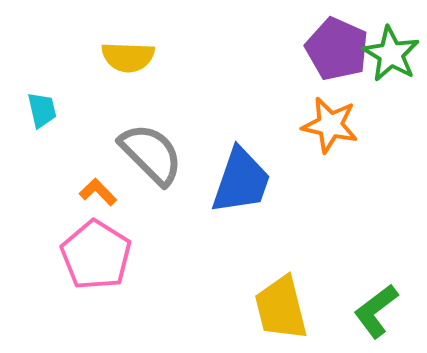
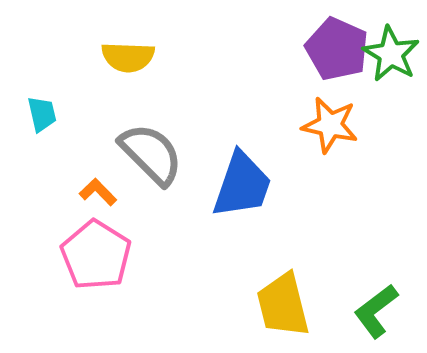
cyan trapezoid: moved 4 px down
blue trapezoid: moved 1 px right, 4 px down
yellow trapezoid: moved 2 px right, 3 px up
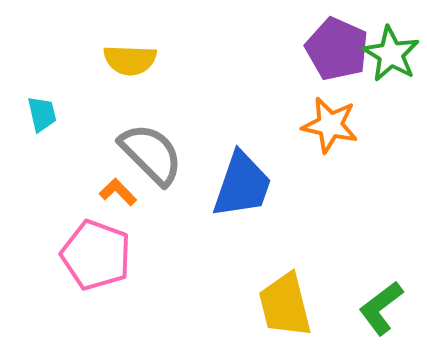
yellow semicircle: moved 2 px right, 3 px down
orange L-shape: moved 20 px right
pink pentagon: rotated 12 degrees counterclockwise
yellow trapezoid: moved 2 px right
green L-shape: moved 5 px right, 3 px up
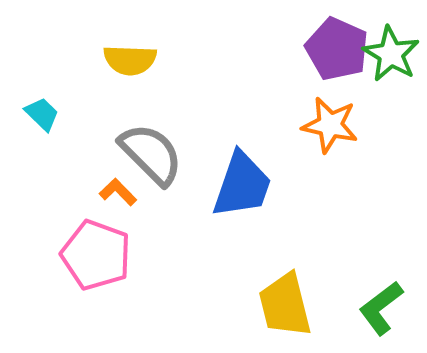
cyan trapezoid: rotated 33 degrees counterclockwise
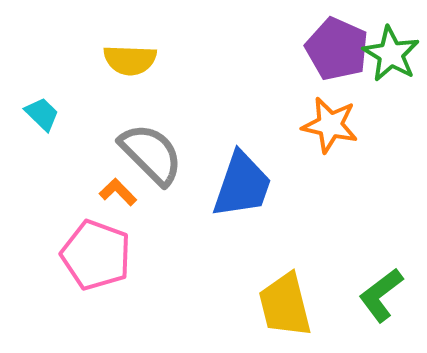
green L-shape: moved 13 px up
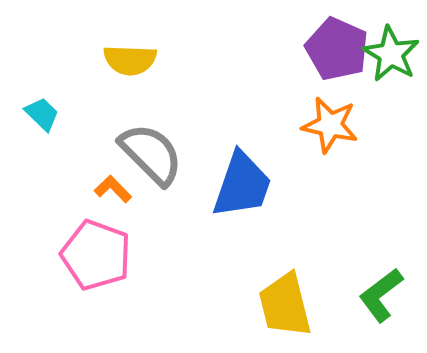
orange L-shape: moved 5 px left, 3 px up
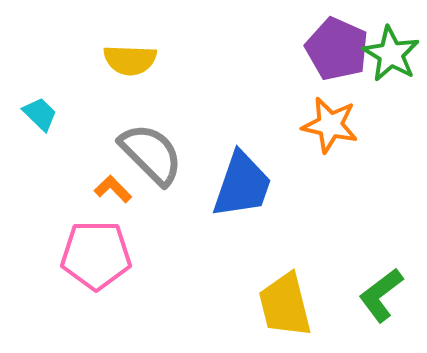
cyan trapezoid: moved 2 px left
pink pentagon: rotated 20 degrees counterclockwise
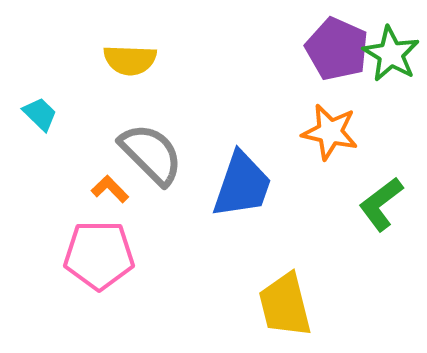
orange star: moved 7 px down
orange L-shape: moved 3 px left
pink pentagon: moved 3 px right
green L-shape: moved 91 px up
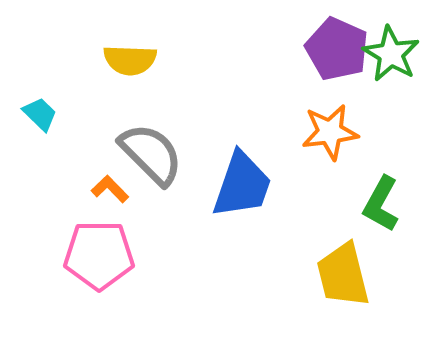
orange star: rotated 20 degrees counterclockwise
green L-shape: rotated 24 degrees counterclockwise
yellow trapezoid: moved 58 px right, 30 px up
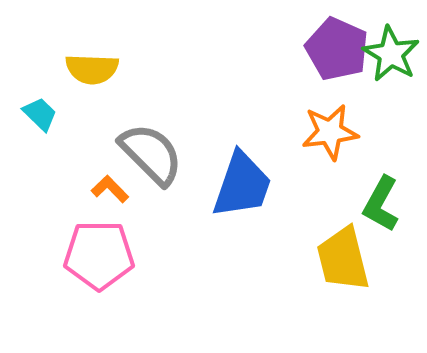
yellow semicircle: moved 38 px left, 9 px down
yellow trapezoid: moved 16 px up
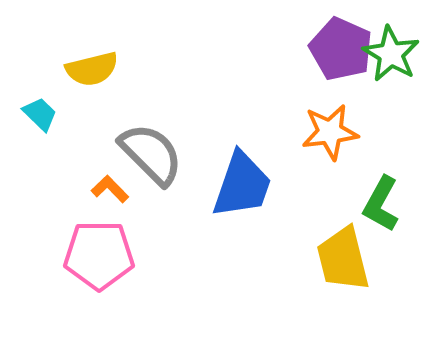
purple pentagon: moved 4 px right
yellow semicircle: rotated 16 degrees counterclockwise
